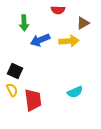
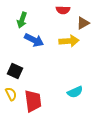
red semicircle: moved 5 px right
green arrow: moved 2 px left, 3 px up; rotated 21 degrees clockwise
blue arrow: moved 6 px left; rotated 132 degrees counterclockwise
yellow semicircle: moved 1 px left, 4 px down
red trapezoid: moved 1 px down
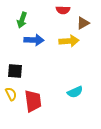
blue arrow: rotated 24 degrees counterclockwise
black square: rotated 21 degrees counterclockwise
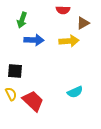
red trapezoid: rotated 40 degrees counterclockwise
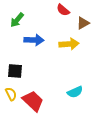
red semicircle: rotated 40 degrees clockwise
green arrow: moved 5 px left; rotated 21 degrees clockwise
yellow arrow: moved 3 px down
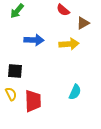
green arrow: moved 9 px up
cyan semicircle: rotated 42 degrees counterclockwise
red trapezoid: rotated 45 degrees clockwise
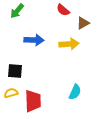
yellow semicircle: moved 1 px up; rotated 80 degrees counterclockwise
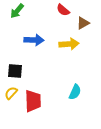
yellow semicircle: rotated 32 degrees counterclockwise
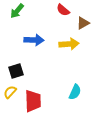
black square: moved 1 px right; rotated 21 degrees counterclockwise
yellow semicircle: moved 1 px left, 1 px up
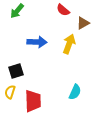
blue arrow: moved 3 px right, 2 px down
yellow arrow: rotated 66 degrees counterclockwise
yellow semicircle: rotated 24 degrees counterclockwise
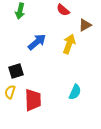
green arrow: moved 3 px right; rotated 28 degrees counterclockwise
brown triangle: moved 2 px right, 2 px down
blue arrow: rotated 42 degrees counterclockwise
red trapezoid: moved 1 px up
